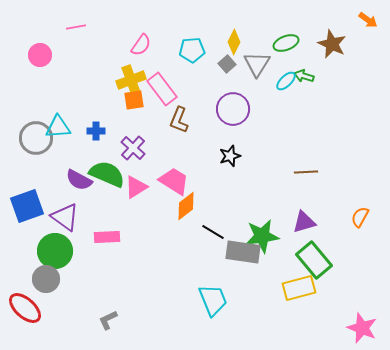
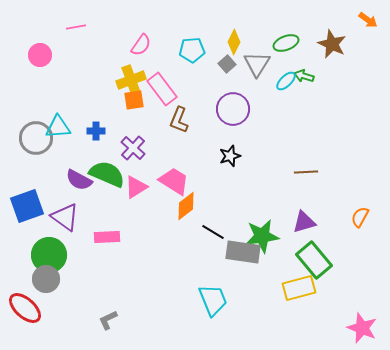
green circle at (55, 251): moved 6 px left, 4 px down
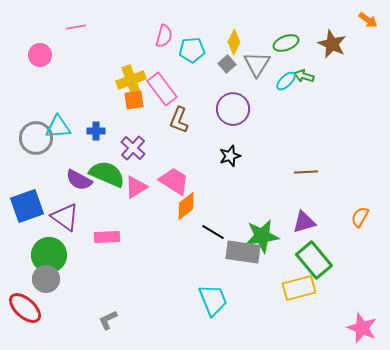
pink semicircle at (141, 45): moved 23 px right, 9 px up; rotated 20 degrees counterclockwise
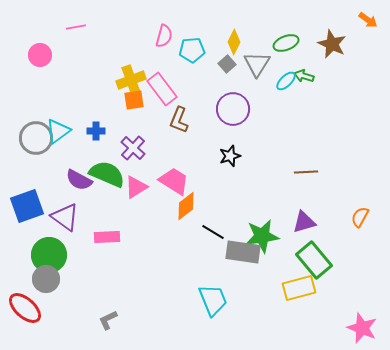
cyan triangle at (58, 127): moved 4 px down; rotated 32 degrees counterclockwise
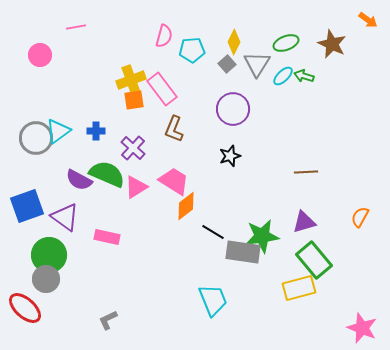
cyan ellipse at (286, 81): moved 3 px left, 5 px up
brown L-shape at (179, 120): moved 5 px left, 9 px down
pink rectangle at (107, 237): rotated 15 degrees clockwise
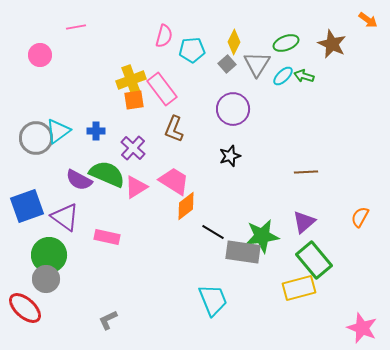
purple triangle at (304, 222): rotated 25 degrees counterclockwise
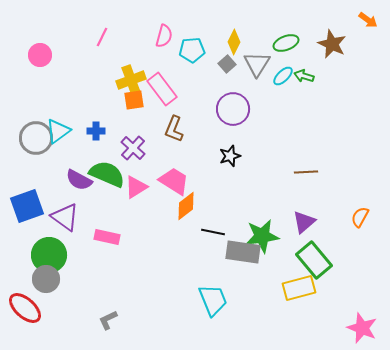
pink line at (76, 27): moved 26 px right, 10 px down; rotated 54 degrees counterclockwise
black line at (213, 232): rotated 20 degrees counterclockwise
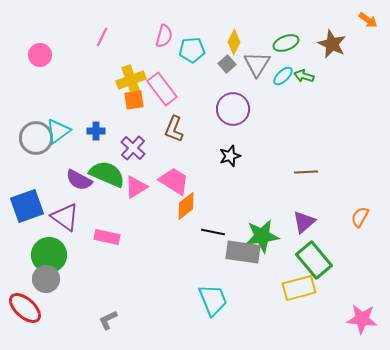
pink star at (362, 328): moved 9 px up; rotated 16 degrees counterclockwise
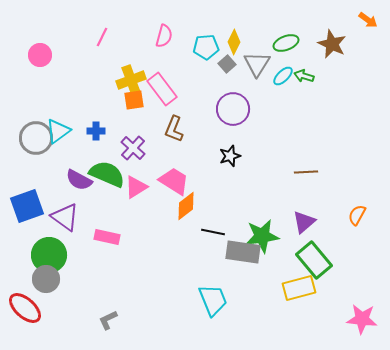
cyan pentagon at (192, 50): moved 14 px right, 3 px up
orange semicircle at (360, 217): moved 3 px left, 2 px up
